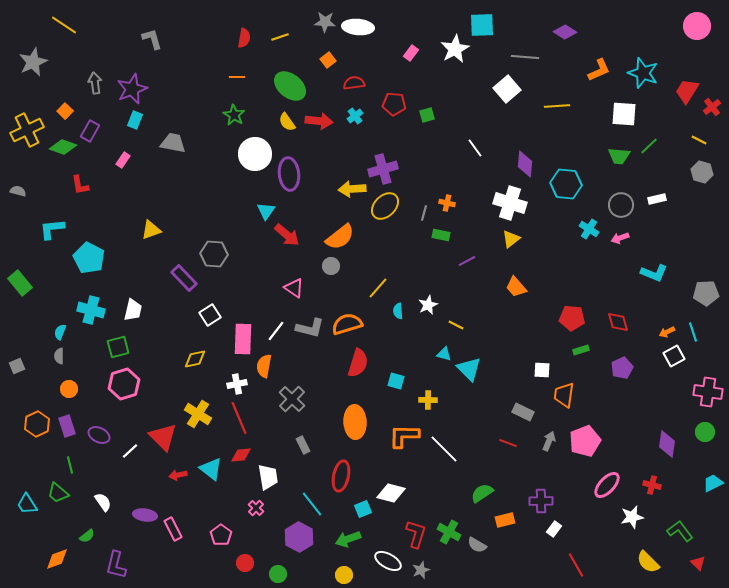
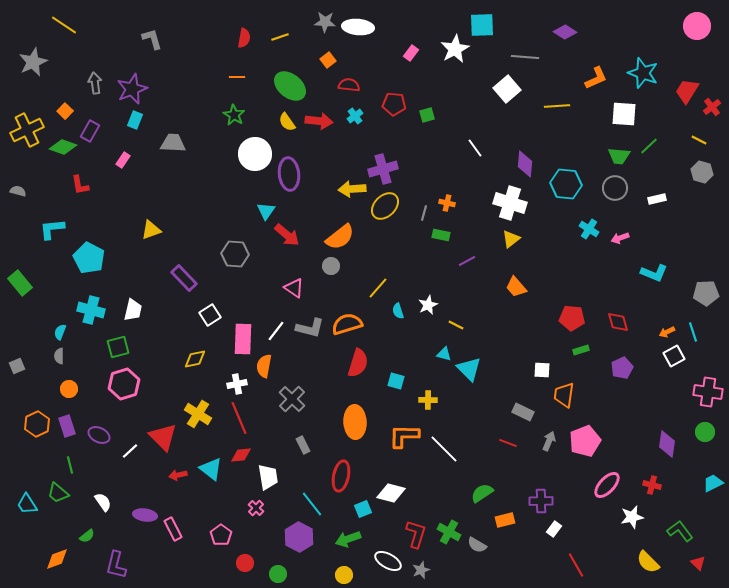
orange L-shape at (599, 70): moved 3 px left, 8 px down
red semicircle at (354, 83): moved 5 px left, 2 px down; rotated 15 degrees clockwise
gray trapezoid at (173, 143): rotated 8 degrees counterclockwise
gray circle at (621, 205): moved 6 px left, 17 px up
gray hexagon at (214, 254): moved 21 px right
cyan semicircle at (398, 311): rotated 14 degrees counterclockwise
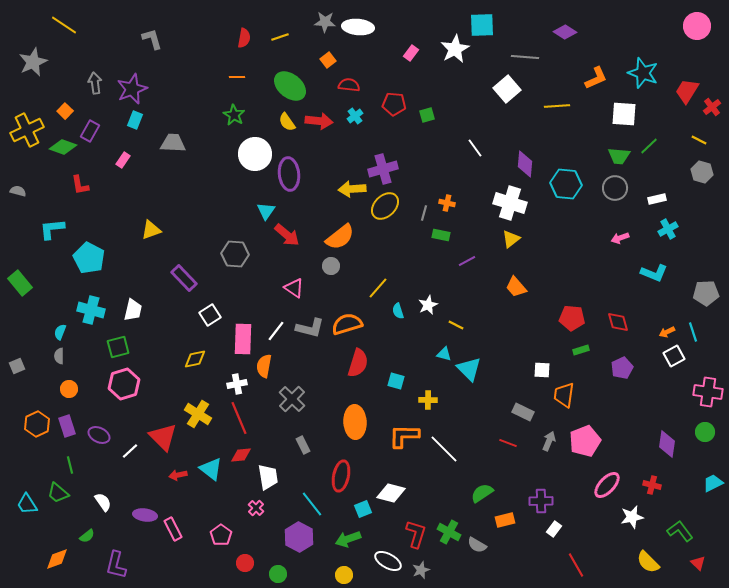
cyan cross at (589, 229): moved 79 px right; rotated 30 degrees clockwise
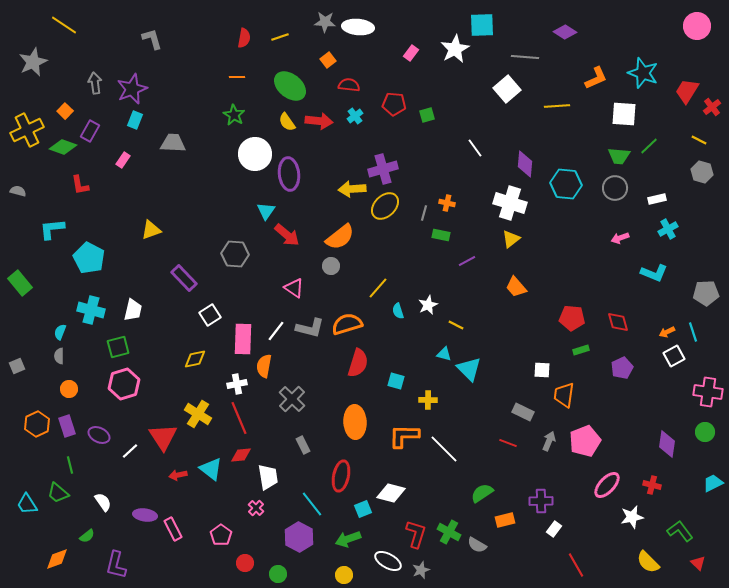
red triangle at (163, 437): rotated 12 degrees clockwise
